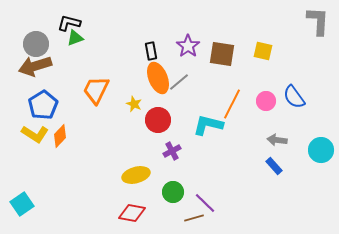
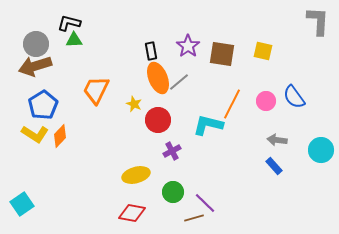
green triangle: moved 1 px left, 2 px down; rotated 18 degrees clockwise
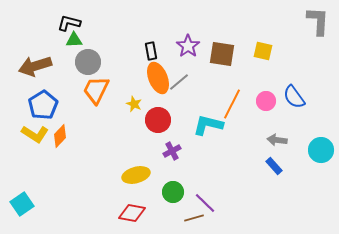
gray circle: moved 52 px right, 18 px down
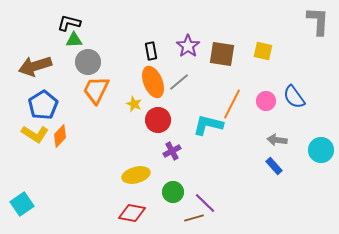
orange ellipse: moved 5 px left, 4 px down
